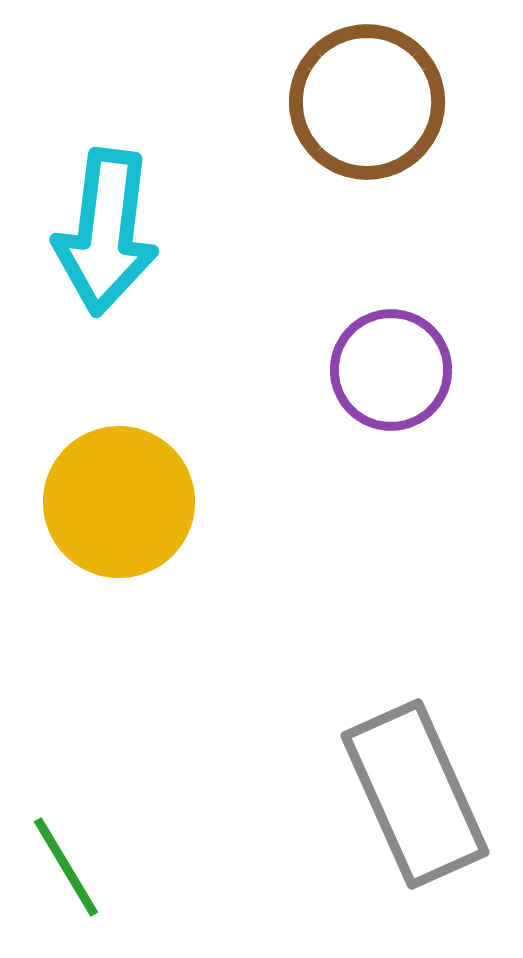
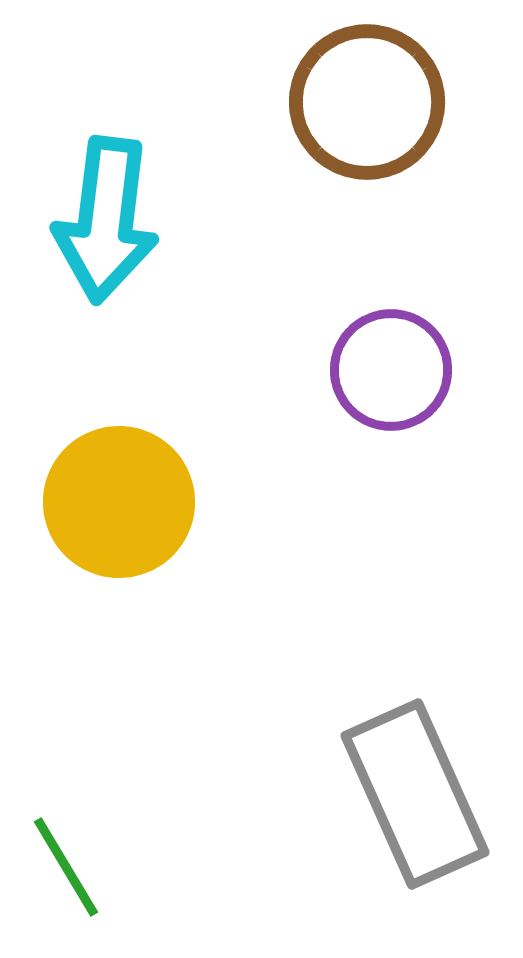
cyan arrow: moved 12 px up
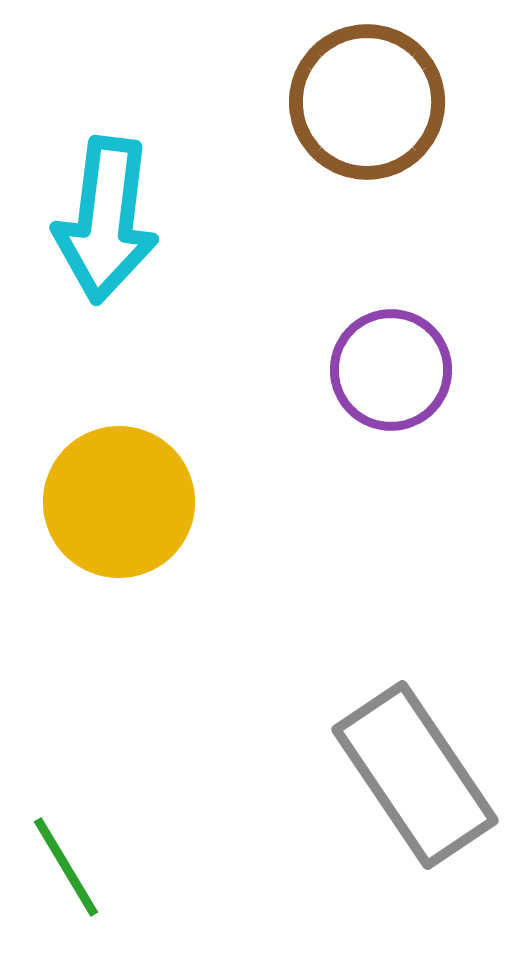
gray rectangle: moved 19 px up; rotated 10 degrees counterclockwise
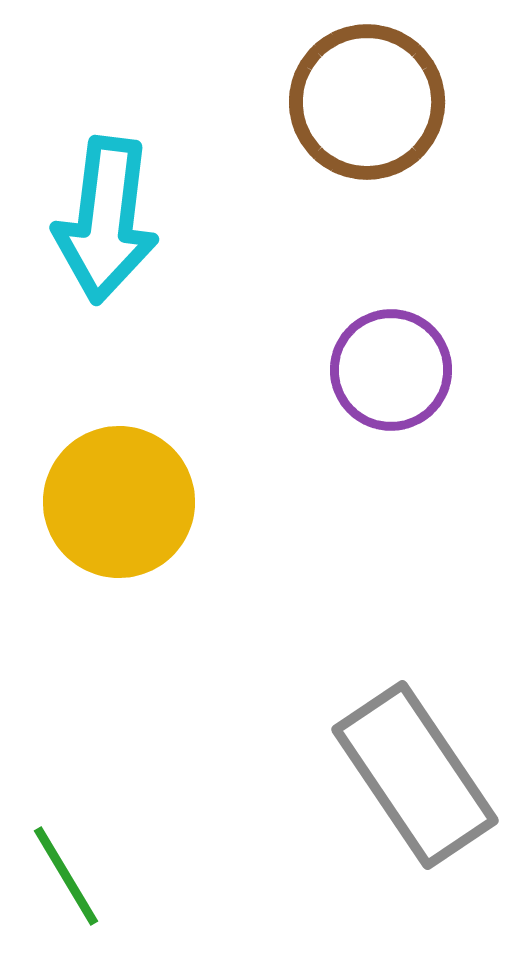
green line: moved 9 px down
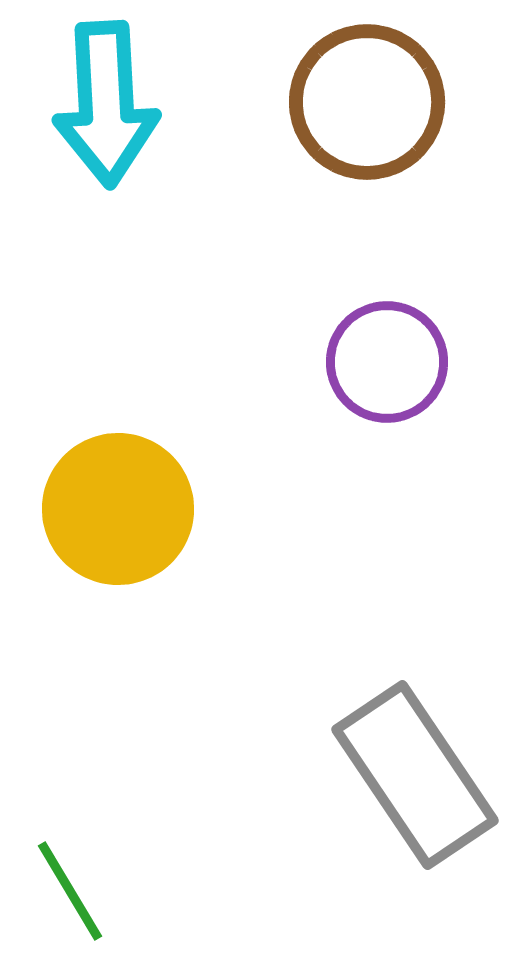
cyan arrow: moved 116 px up; rotated 10 degrees counterclockwise
purple circle: moved 4 px left, 8 px up
yellow circle: moved 1 px left, 7 px down
green line: moved 4 px right, 15 px down
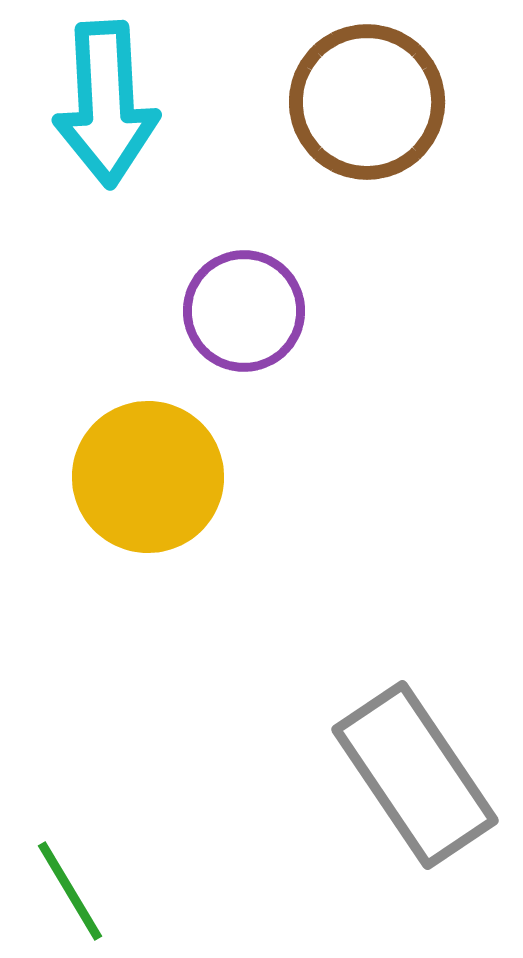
purple circle: moved 143 px left, 51 px up
yellow circle: moved 30 px right, 32 px up
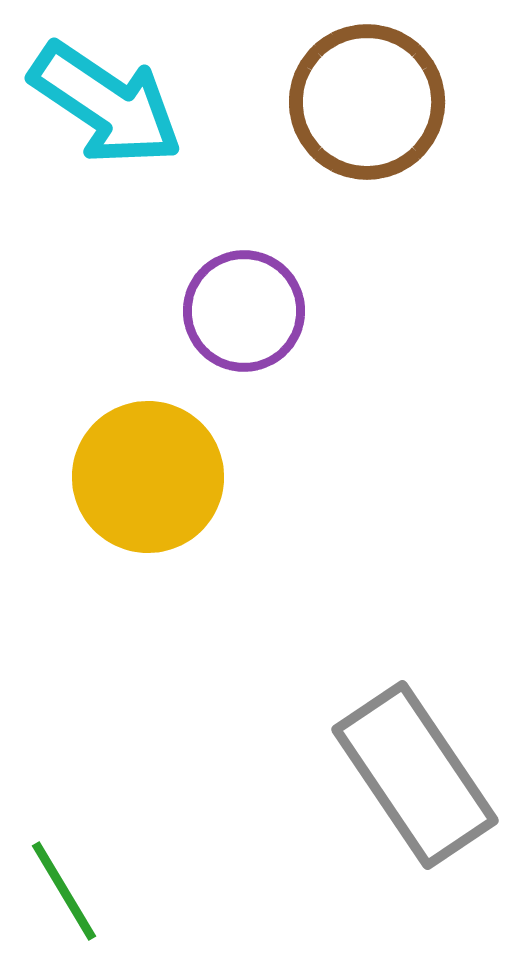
cyan arrow: rotated 53 degrees counterclockwise
green line: moved 6 px left
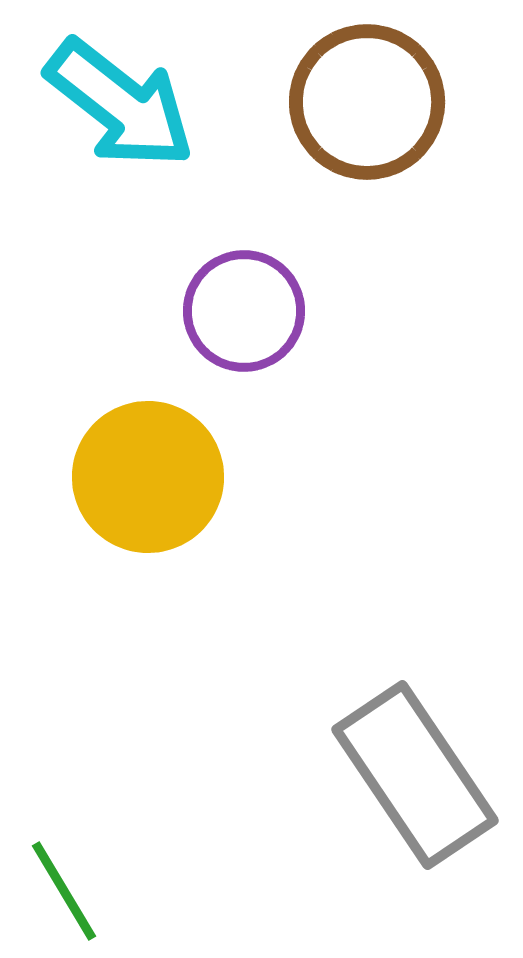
cyan arrow: moved 14 px right; rotated 4 degrees clockwise
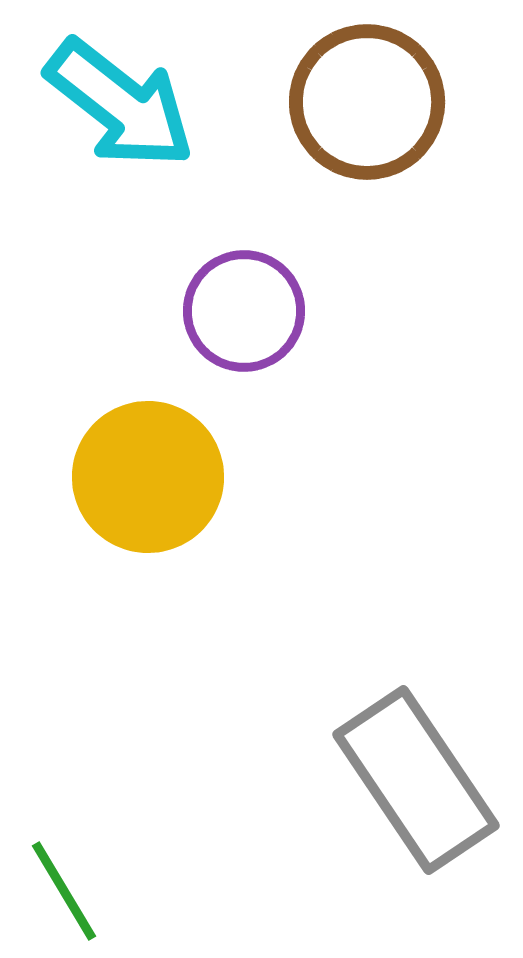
gray rectangle: moved 1 px right, 5 px down
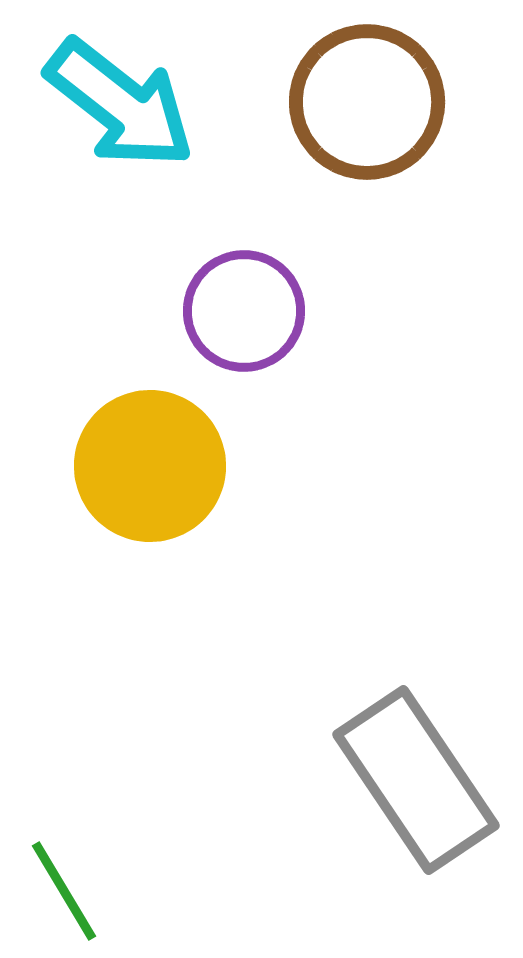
yellow circle: moved 2 px right, 11 px up
